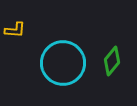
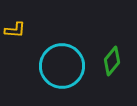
cyan circle: moved 1 px left, 3 px down
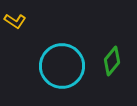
yellow L-shape: moved 9 px up; rotated 30 degrees clockwise
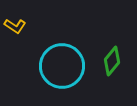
yellow L-shape: moved 5 px down
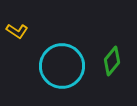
yellow L-shape: moved 2 px right, 5 px down
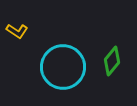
cyan circle: moved 1 px right, 1 px down
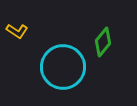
green diamond: moved 9 px left, 19 px up
